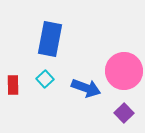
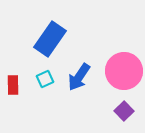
blue rectangle: rotated 24 degrees clockwise
cyan square: rotated 18 degrees clockwise
blue arrow: moved 7 px left, 11 px up; rotated 104 degrees clockwise
purple square: moved 2 px up
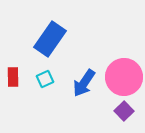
pink circle: moved 6 px down
blue arrow: moved 5 px right, 6 px down
red rectangle: moved 8 px up
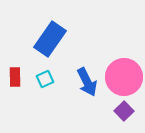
red rectangle: moved 2 px right
blue arrow: moved 3 px right, 1 px up; rotated 60 degrees counterclockwise
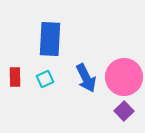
blue rectangle: rotated 32 degrees counterclockwise
blue arrow: moved 1 px left, 4 px up
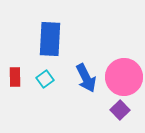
cyan square: rotated 12 degrees counterclockwise
purple square: moved 4 px left, 1 px up
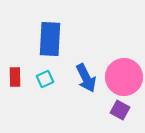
cyan square: rotated 12 degrees clockwise
purple square: rotated 18 degrees counterclockwise
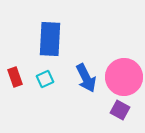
red rectangle: rotated 18 degrees counterclockwise
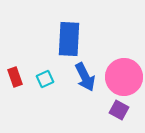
blue rectangle: moved 19 px right
blue arrow: moved 1 px left, 1 px up
purple square: moved 1 px left
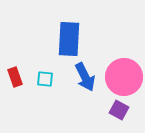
cyan square: rotated 30 degrees clockwise
